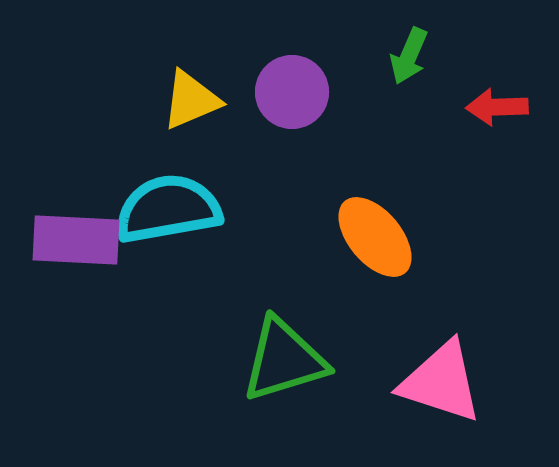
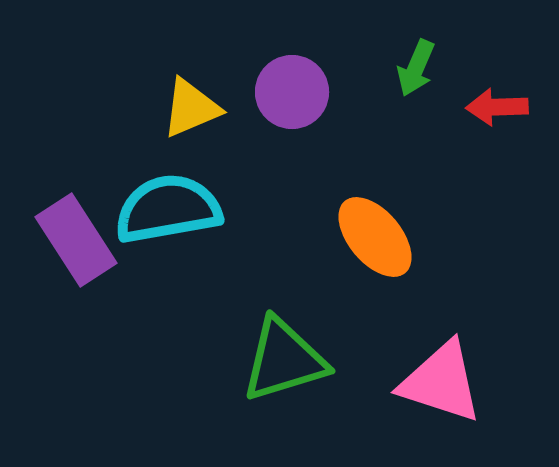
green arrow: moved 7 px right, 12 px down
yellow triangle: moved 8 px down
purple rectangle: rotated 54 degrees clockwise
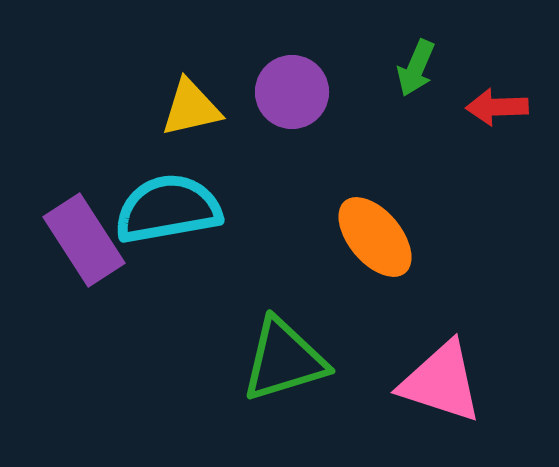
yellow triangle: rotated 10 degrees clockwise
purple rectangle: moved 8 px right
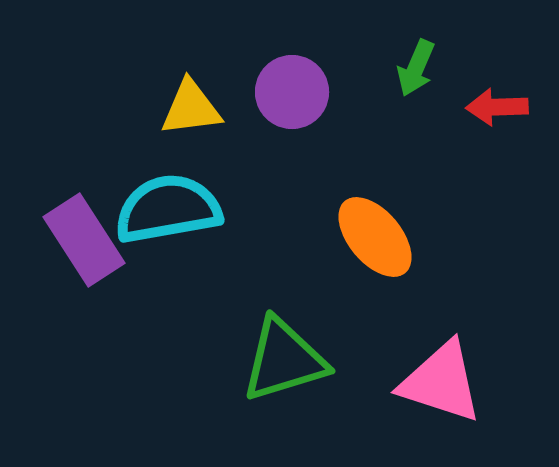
yellow triangle: rotated 6 degrees clockwise
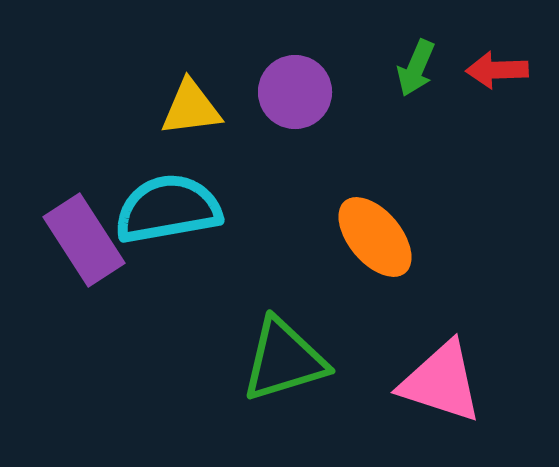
purple circle: moved 3 px right
red arrow: moved 37 px up
